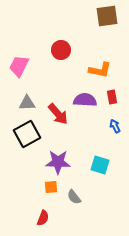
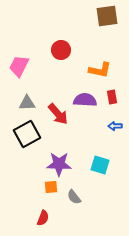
blue arrow: rotated 64 degrees counterclockwise
purple star: moved 1 px right, 2 px down
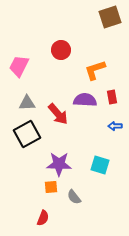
brown square: moved 3 px right, 1 px down; rotated 10 degrees counterclockwise
orange L-shape: moved 5 px left; rotated 150 degrees clockwise
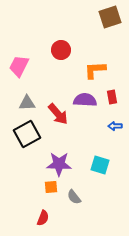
orange L-shape: rotated 15 degrees clockwise
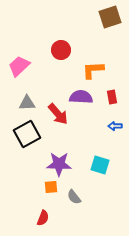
pink trapezoid: rotated 20 degrees clockwise
orange L-shape: moved 2 px left
purple semicircle: moved 4 px left, 3 px up
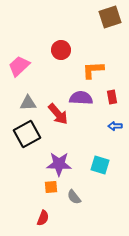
purple semicircle: moved 1 px down
gray triangle: moved 1 px right
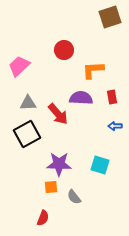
red circle: moved 3 px right
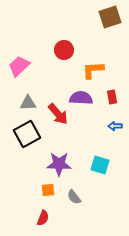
orange square: moved 3 px left, 3 px down
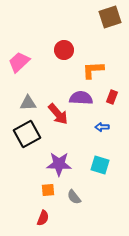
pink trapezoid: moved 4 px up
red rectangle: rotated 32 degrees clockwise
blue arrow: moved 13 px left, 1 px down
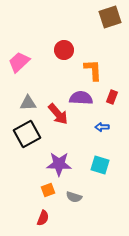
orange L-shape: rotated 90 degrees clockwise
orange square: rotated 16 degrees counterclockwise
gray semicircle: rotated 35 degrees counterclockwise
